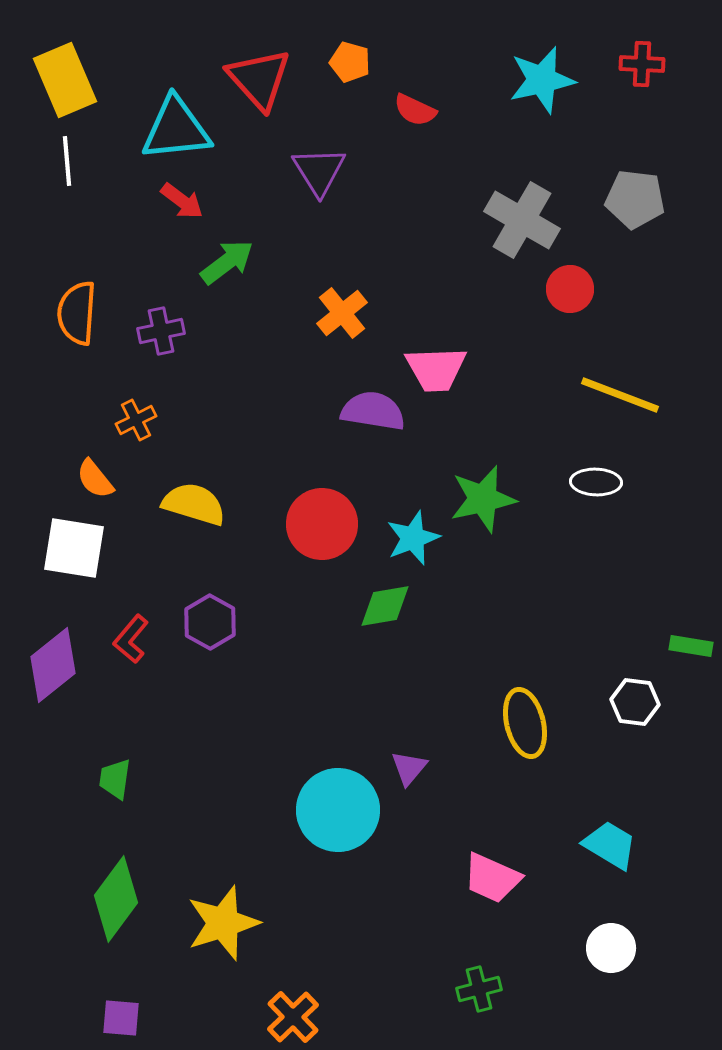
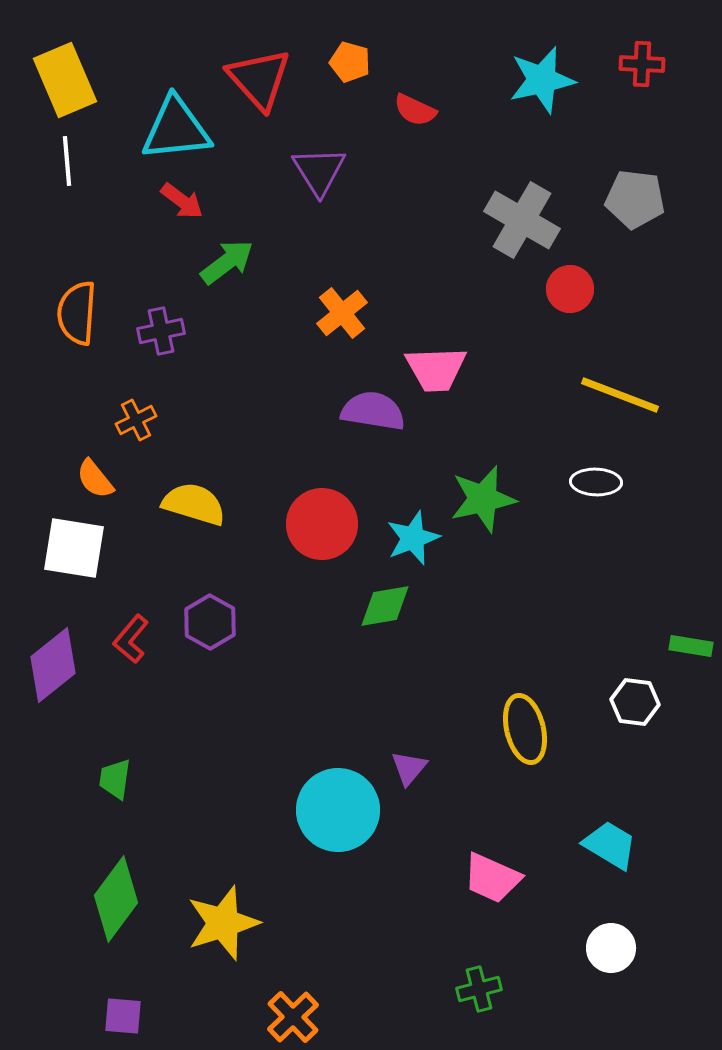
yellow ellipse at (525, 723): moved 6 px down
purple square at (121, 1018): moved 2 px right, 2 px up
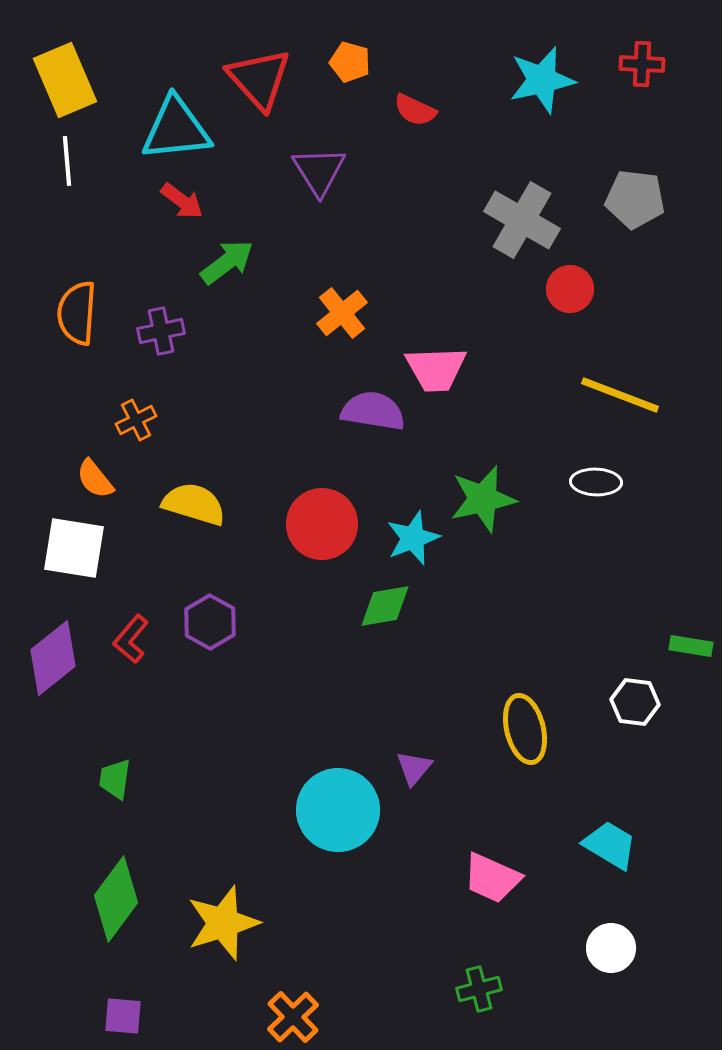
purple diamond at (53, 665): moved 7 px up
purple triangle at (409, 768): moved 5 px right
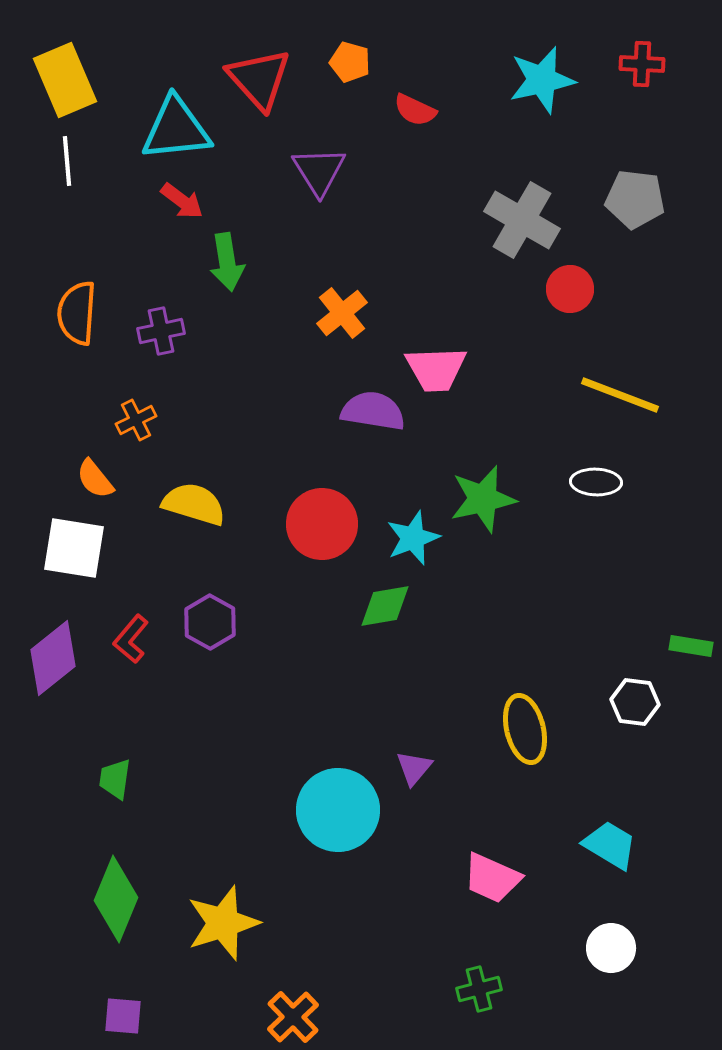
green arrow at (227, 262): rotated 118 degrees clockwise
green diamond at (116, 899): rotated 14 degrees counterclockwise
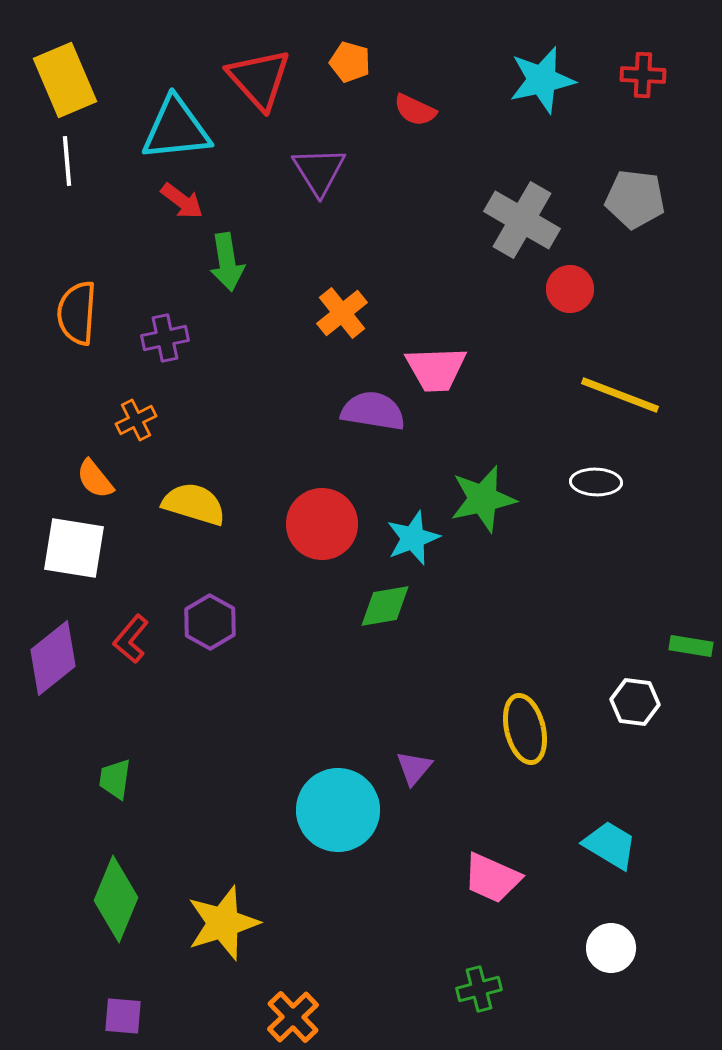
red cross at (642, 64): moved 1 px right, 11 px down
purple cross at (161, 331): moved 4 px right, 7 px down
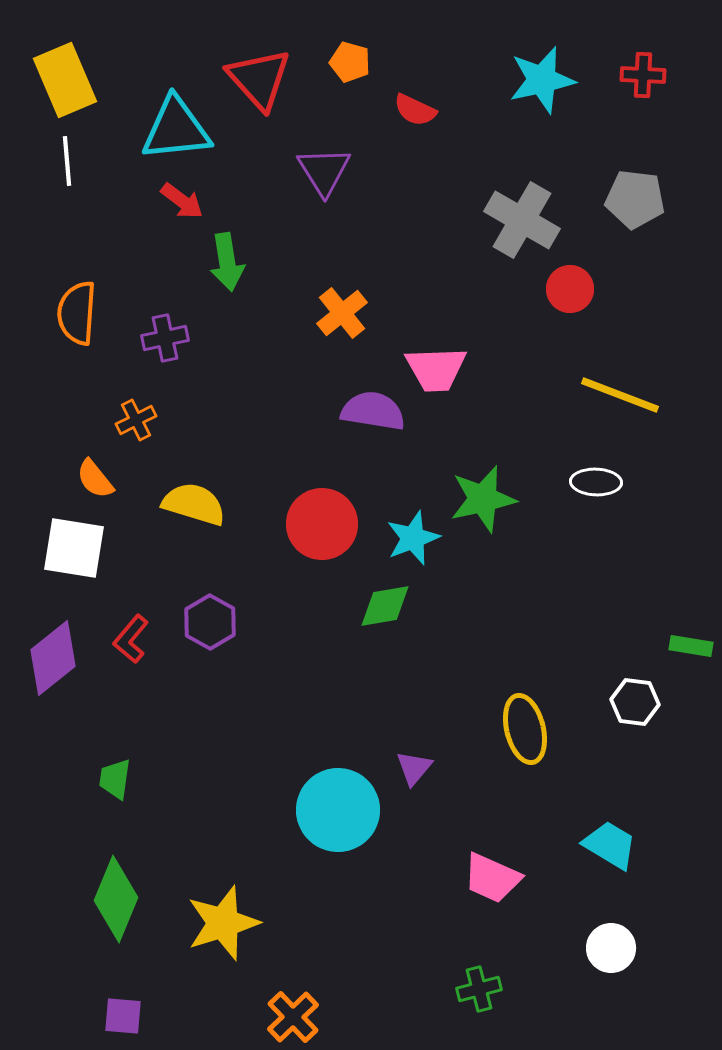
purple triangle at (319, 171): moved 5 px right
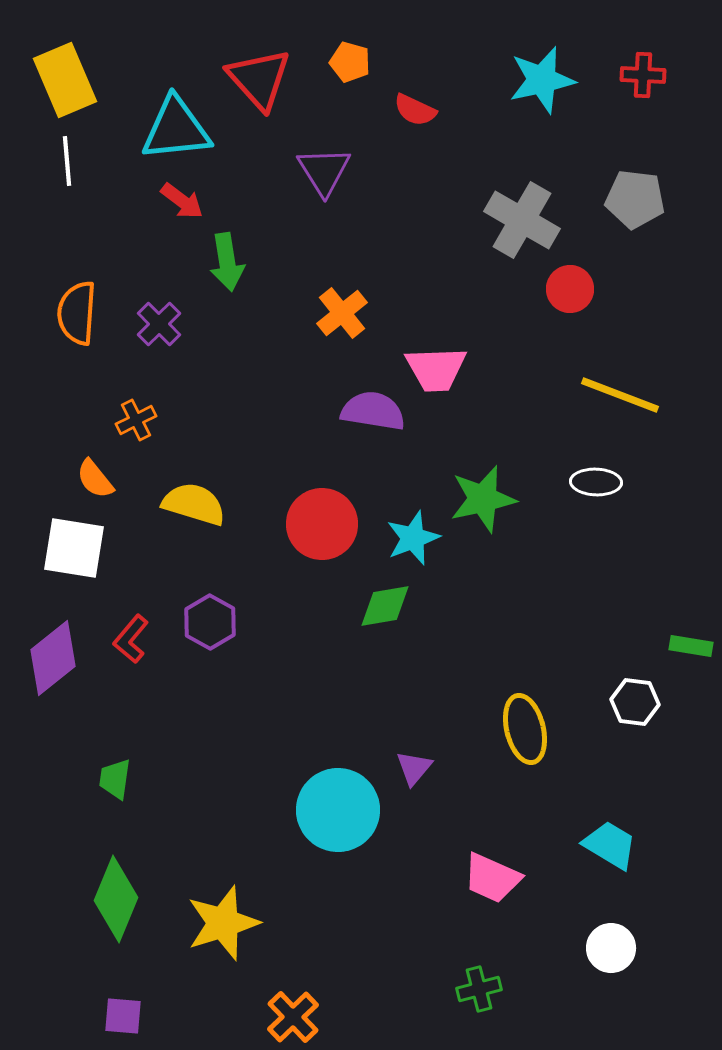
purple cross at (165, 338): moved 6 px left, 14 px up; rotated 33 degrees counterclockwise
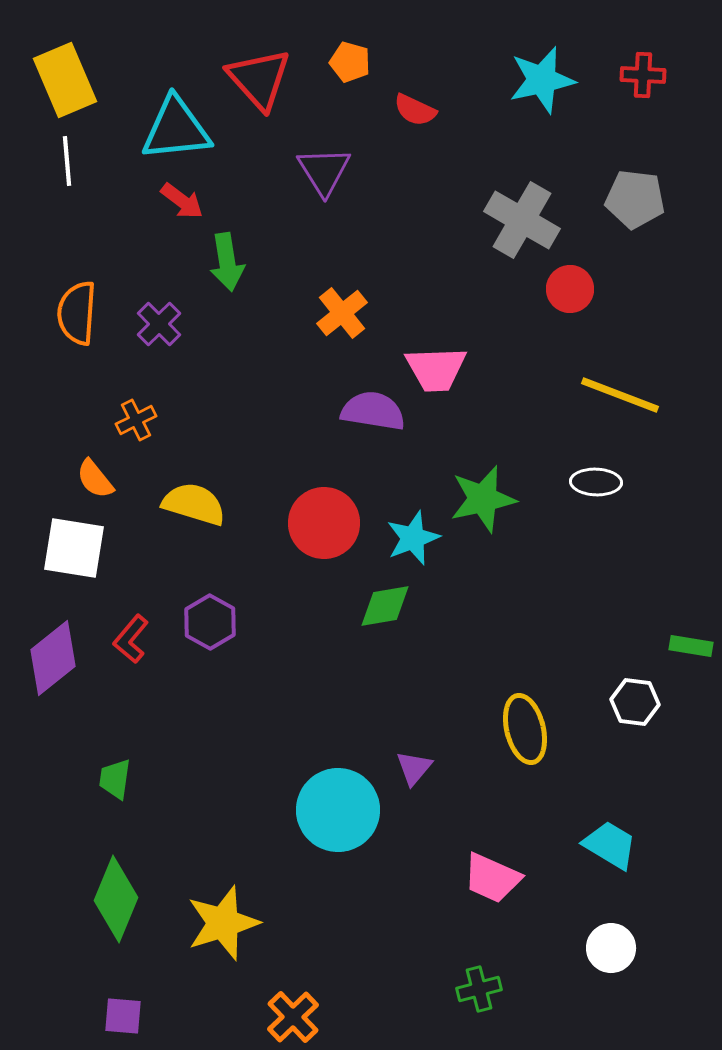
red circle at (322, 524): moved 2 px right, 1 px up
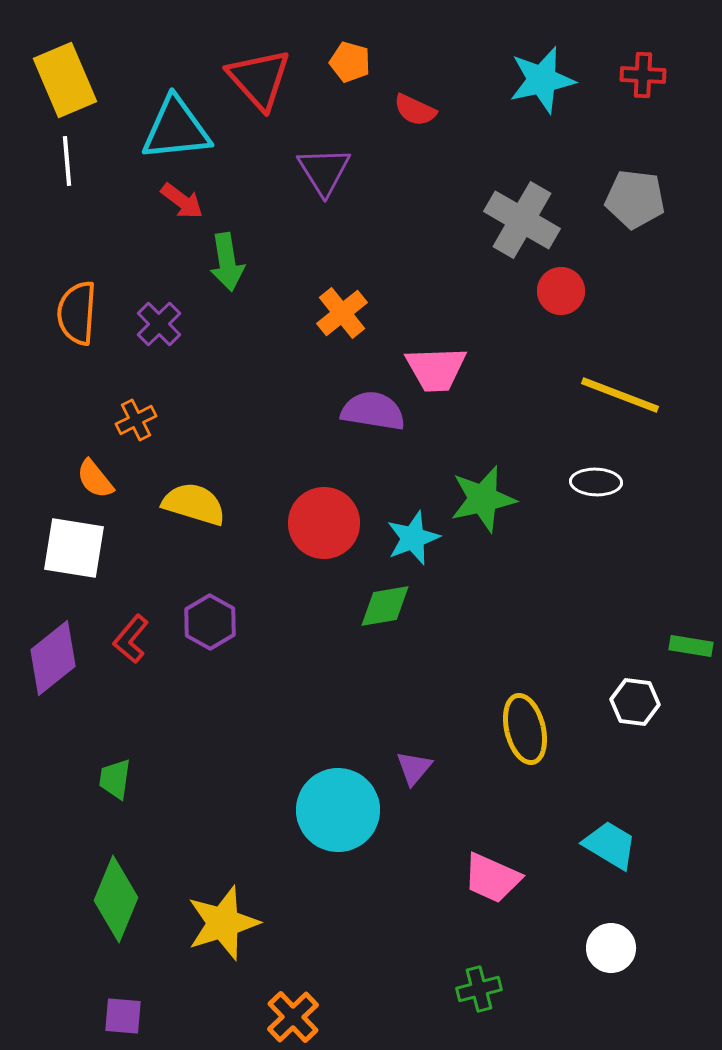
red circle at (570, 289): moved 9 px left, 2 px down
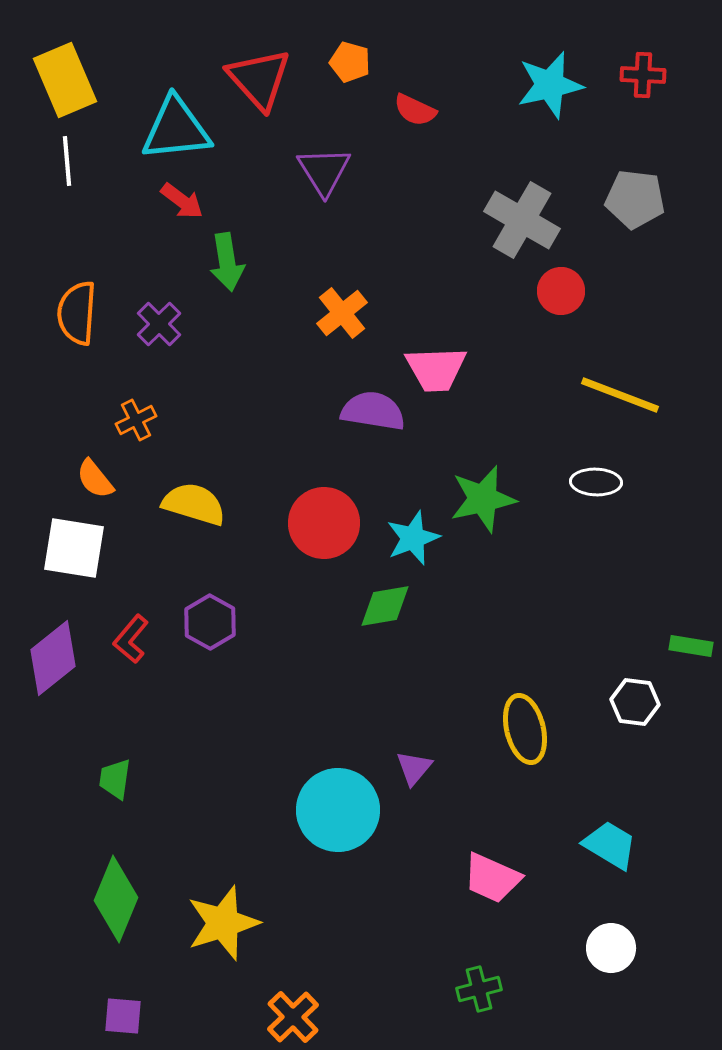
cyan star at (542, 80): moved 8 px right, 5 px down
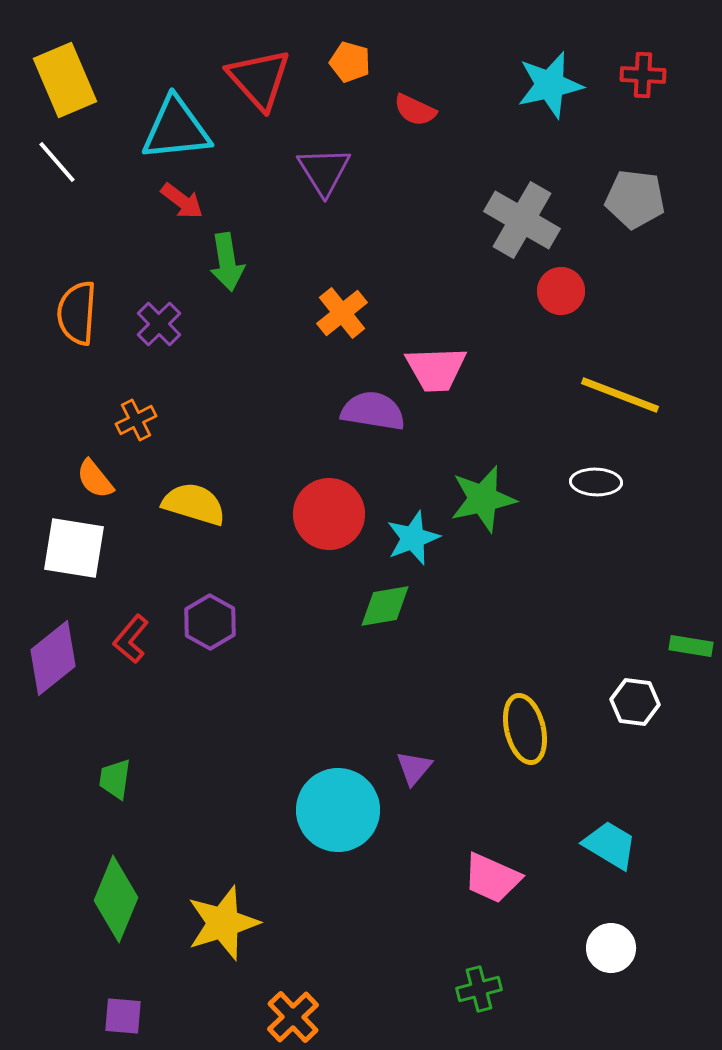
white line at (67, 161): moved 10 px left, 1 px down; rotated 36 degrees counterclockwise
red circle at (324, 523): moved 5 px right, 9 px up
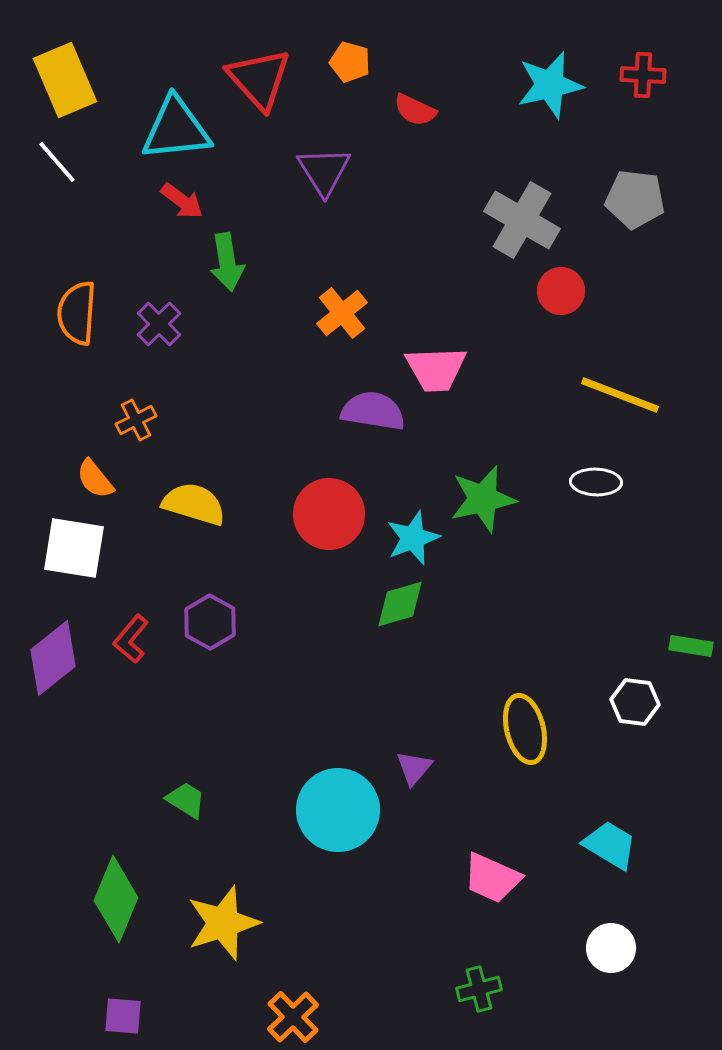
green diamond at (385, 606): moved 15 px right, 2 px up; rotated 6 degrees counterclockwise
green trapezoid at (115, 779): moved 71 px right, 21 px down; rotated 114 degrees clockwise
